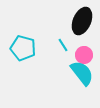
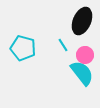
pink circle: moved 1 px right
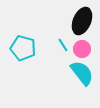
pink circle: moved 3 px left, 6 px up
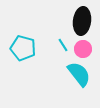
black ellipse: rotated 16 degrees counterclockwise
pink circle: moved 1 px right
cyan semicircle: moved 3 px left, 1 px down
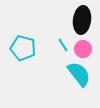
black ellipse: moved 1 px up
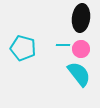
black ellipse: moved 1 px left, 2 px up
cyan line: rotated 56 degrees counterclockwise
pink circle: moved 2 px left
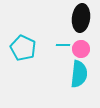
cyan pentagon: rotated 10 degrees clockwise
cyan semicircle: rotated 44 degrees clockwise
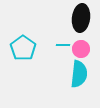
cyan pentagon: rotated 10 degrees clockwise
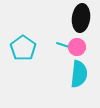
cyan line: rotated 16 degrees clockwise
pink circle: moved 4 px left, 2 px up
